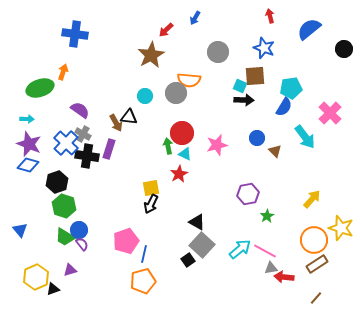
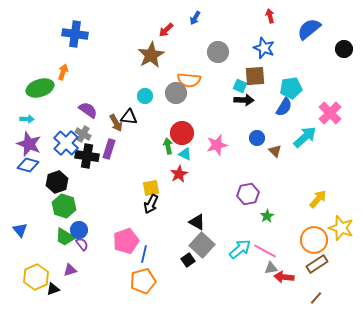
purple semicircle at (80, 110): moved 8 px right
cyan arrow at (305, 137): rotated 95 degrees counterclockwise
yellow arrow at (312, 199): moved 6 px right
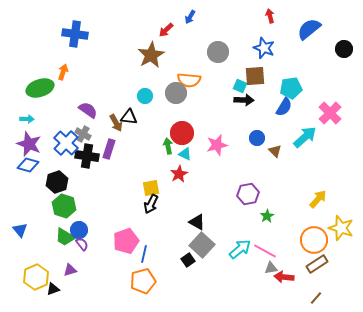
blue arrow at (195, 18): moved 5 px left, 1 px up
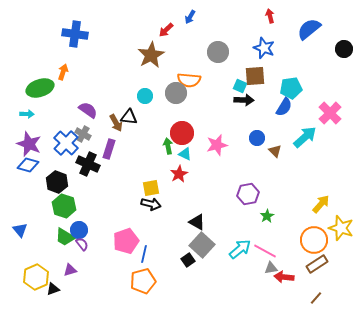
cyan arrow at (27, 119): moved 5 px up
black cross at (87, 156): moved 1 px right, 8 px down; rotated 15 degrees clockwise
black hexagon at (57, 182): rotated 20 degrees counterclockwise
yellow arrow at (318, 199): moved 3 px right, 5 px down
black arrow at (151, 204): rotated 102 degrees counterclockwise
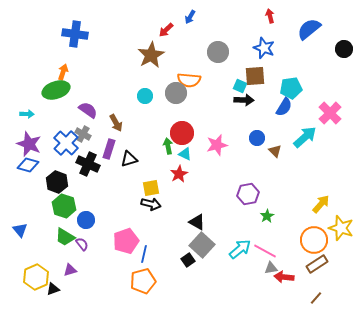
green ellipse at (40, 88): moved 16 px right, 2 px down
black triangle at (129, 117): moved 42 px down; rotated 24 degrees counterclockwise
blue circle at (79, 230): moved 7 px right, 10 px up
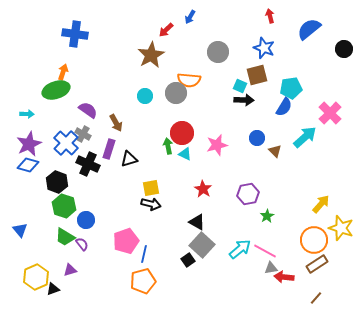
brown square at (255, 76): moved 2 px right, 1 px up; rotated 10 degrees counterclockwise
purple star at (29, 144): rotated 25 degrees clockwise
red star at (179, 174): moved 24 px right, 15 px down; rotated 12 degrees counterclockwise
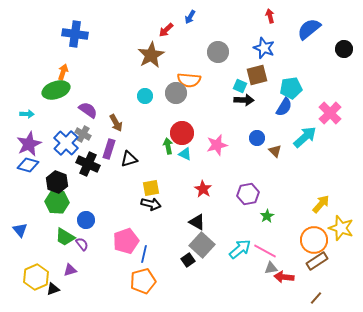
green hexagon at (64, 206): moved 7 px left, 4 px up; rotated 15 degrees counterclockwise
brown rectangle at (317, 264): moved 3 px up
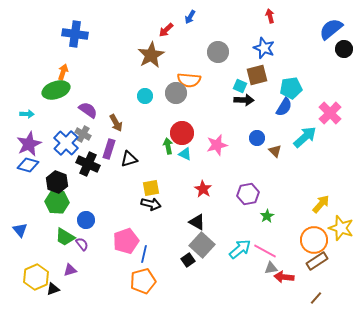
blue semicircle at (309, 29): moved 22 px right
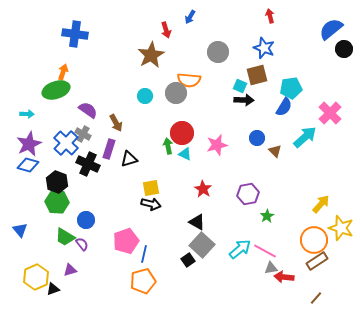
red arrow at (166, 30): rotated 63 degrees counterclockwise
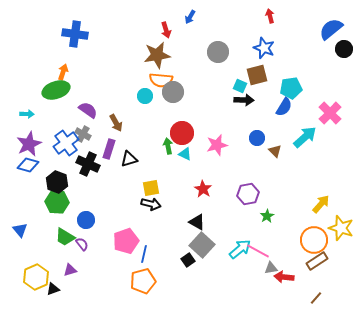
brown star at (151, 55): moved 6 px right; rotated 20 degrees clockwise
orange semicircle at (189, 80): moved 28 px left
gray circle at (176, 93): moved 3 px left, 1 px up
blue cross at (66, 143): rotated 10 degrees clockwise
pink line at (265, 251): moved 7 px left
